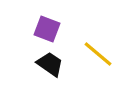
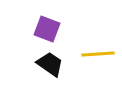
yellow line: rotated 44 degrees counterclockwise
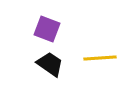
yellow line: moved 2 px right, 4 px down
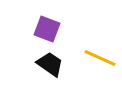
yellow line: rotated 28 degrees clockwise
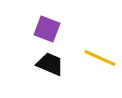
black trapezoid: rotated 12 degrees counterclockwise
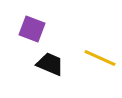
purple square: moved 15 px left
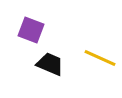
purple square: moved 1 px left, 1 px down
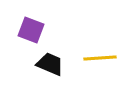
yellow line: rotated 28 degrees counterclockwise
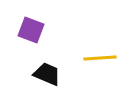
black trapezoid: moved 3 px left, 10 px down
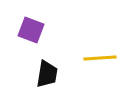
black trapezoid: rotated 76 degrees clockwise
